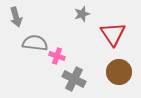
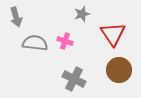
pink cross: moved 8 px right, 15 px up
brown circle: moved 2 px up
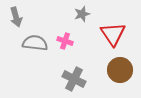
brown circle: moved 1 px right
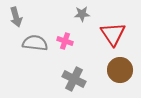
gray star: rotated 14 degrees clockwise
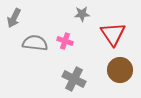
gray arrow: moved 2 px left, 1 px down; rotated 42 degrees clockwise
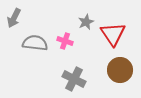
gray star: moved 4 px right, 8 px down; rotated 21 degrees counterclockwise
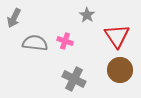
gray star: moved 1 px right, 7 px up; rotated 14 degrees counterclockwise
red triangle: moved 4 px right, 2 px down
